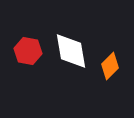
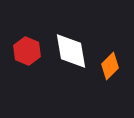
red hexagon: moved 1 px left; rotated 12 degrees clockwise
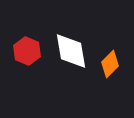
orange diamond: moved 2 px up
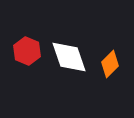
white diamond: moved 2 px left, 6 px down; rotated 9 degrees counterclockwise
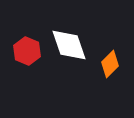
white diamond: moved 12 px up
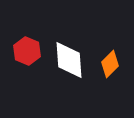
white diamond: moved 15 px down; rotated 15 degrees clockwise
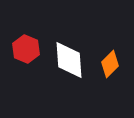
red hexagon: moved 1 px left, 2 px up
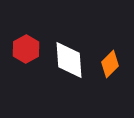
red hexagon: rotated 8 degrees clockwise
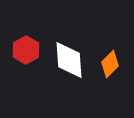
red hexagon: moved 1 px down
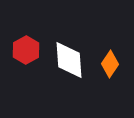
orange diamond: rotated 12 degrees counterclockwise
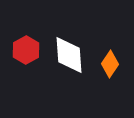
white diamond: moved 5 px up
